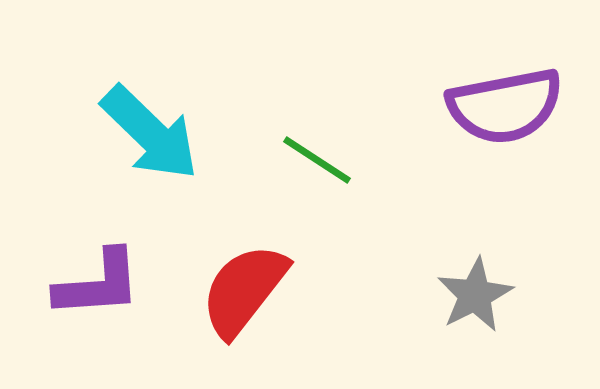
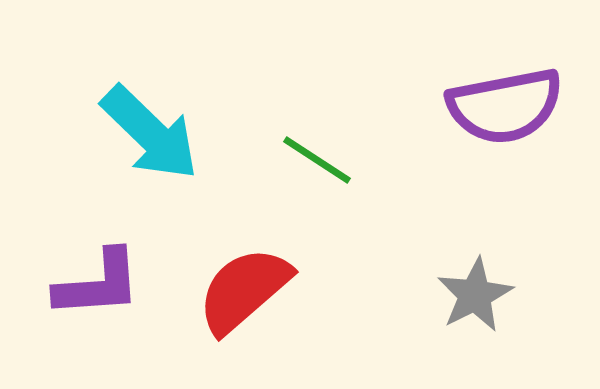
red semicircle: rotated 11 degrees clockwise
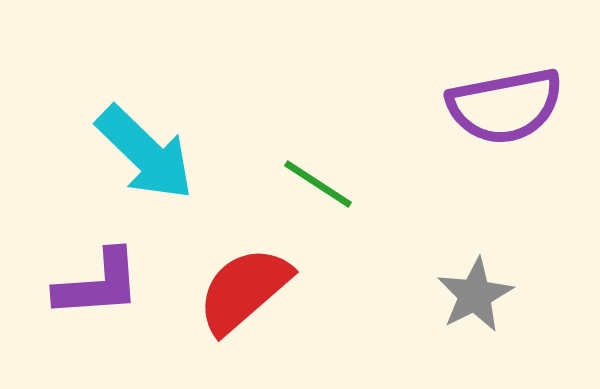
cyan arrow: moved 5 px left, 20 px down
green line: moved 1 px right, 24 px down
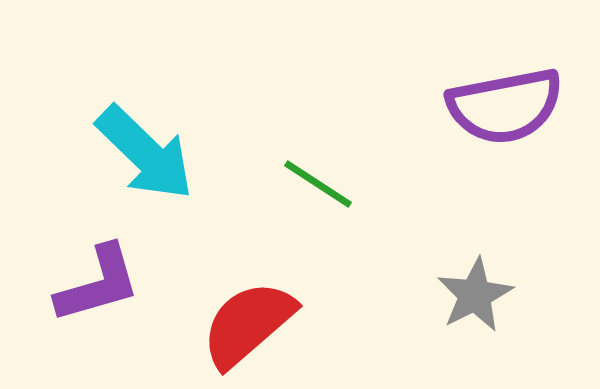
purple L-shape: rotated 12 degrees counterclockwise
red semicircle: moved 4 px right, 34 px down
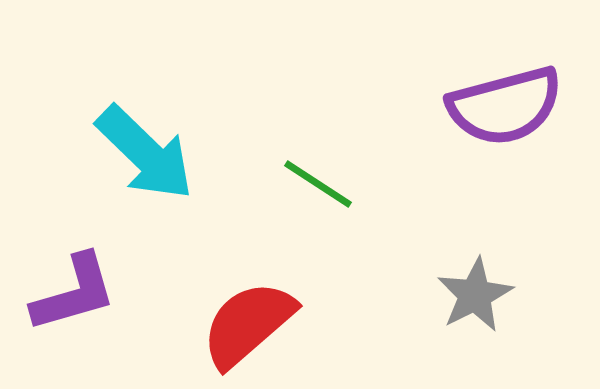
purple semicircle: rotated 4 degrees counterclockwise
purple L-shape: moved 24 px left, 9 px down
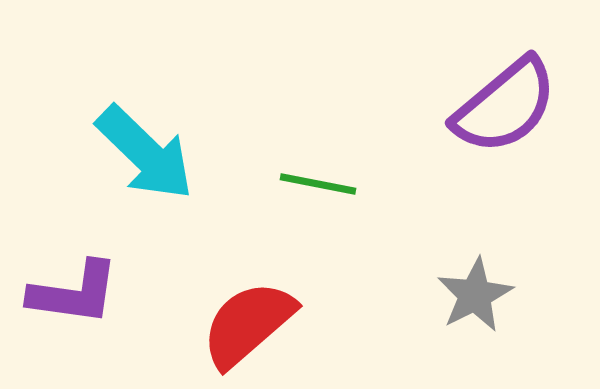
purple semicircle: rotated 25 degrees counterclockwise
green line: rotated 22 degrees counterclockwise
purple L-shape: rotated 24 degrees clockwise
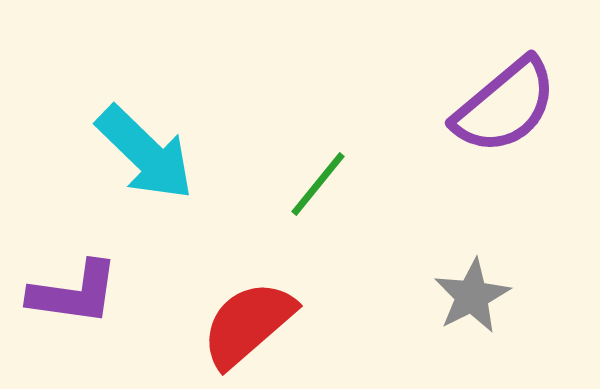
green line: rotated 62 degrees counterclockwise
gray star: moved 3 px left, 1 px down
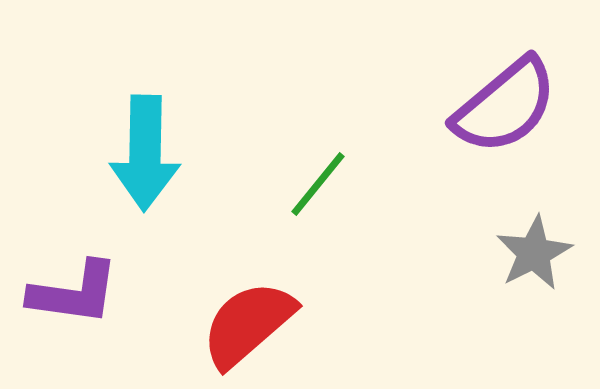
cyan arrow: rotated 47 degrees clockwise
gray star: moved 62 px right, 43 px up
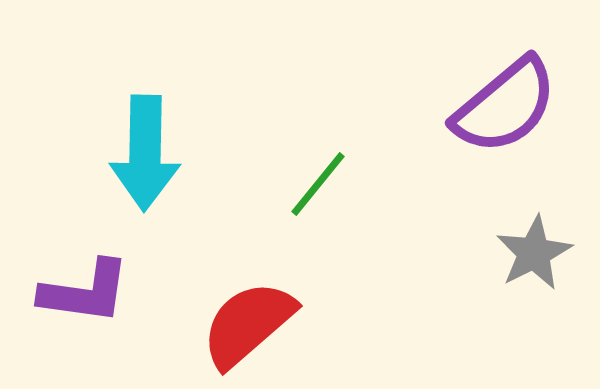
purple L-shape: moved 11 px right, 1 px up
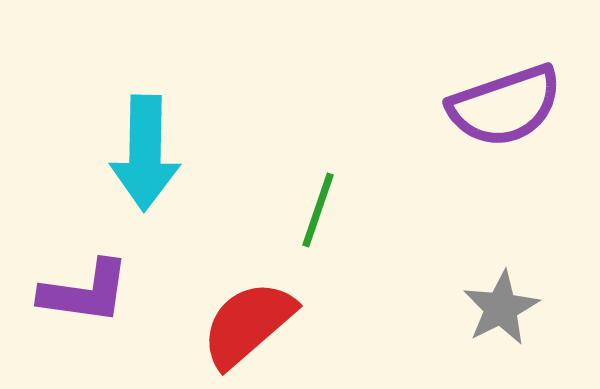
purple semicircle: rotated 21 degrees clockwise
green line: moved 26 px down; rotated 20 degrees counterclockwise
gray star: moved 33 px left, 55 px down
